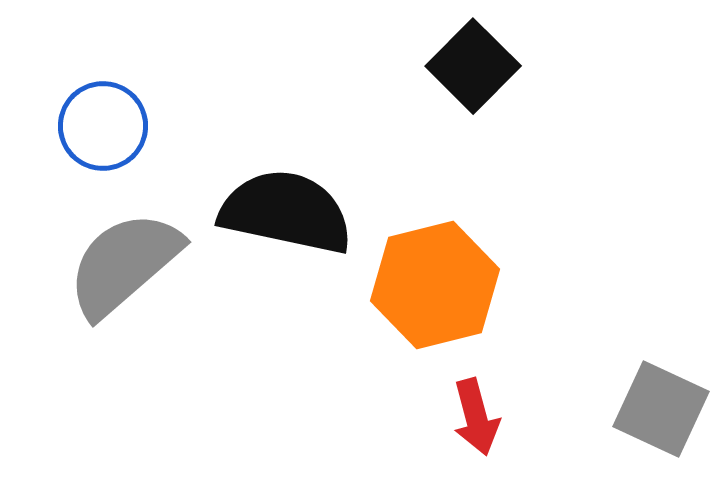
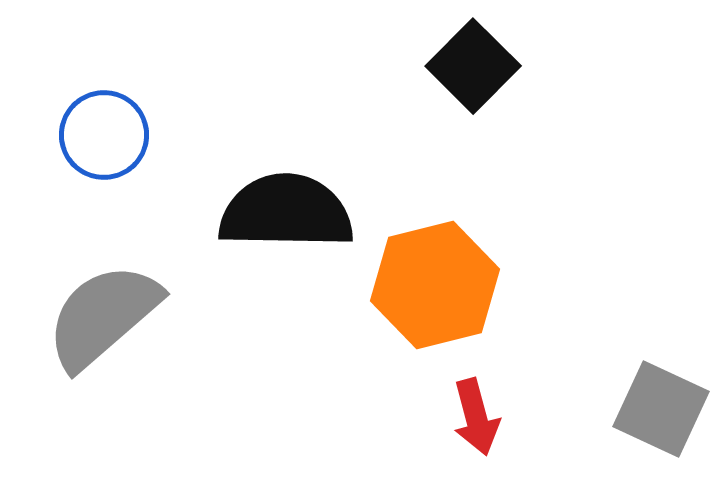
blue circle: moved 1 px right, 9 px down
black semicircle: rotated 11 degrees counterclockwise
gray semicircle: moved 21 px left, 52 px down
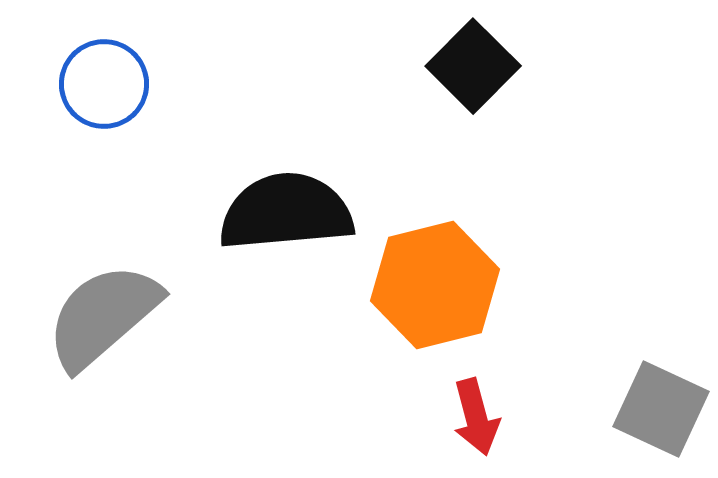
blue circle: moved 51 px up
black semicircle: rotated 6 degrees counterclockwise
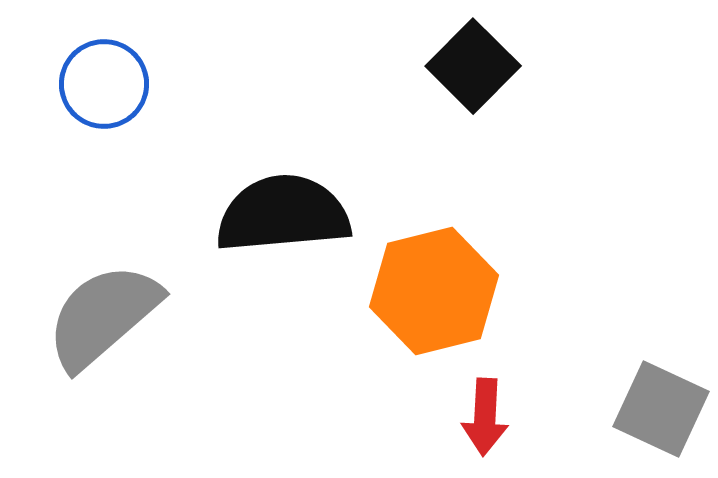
black semicircle: moved 3 px left, 2 px down
orange hexagon: moved 1 px left, 6 px down
red arrow: moved 9 px right; rotated 18 degrees clockwise
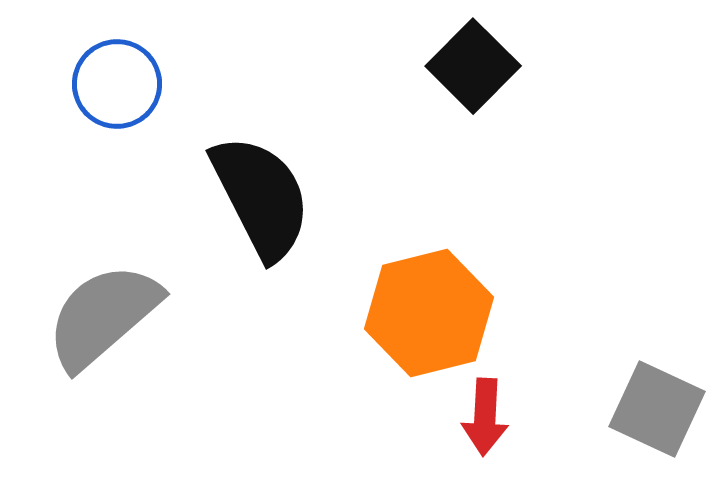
blue circle: moved 13 px right
black semicircle: moved 22 px left, 17 px up; rotated 68 degrees clockwise
orange hexagon: moved 5 px left, 22 px down
gray square: moved 4 px left
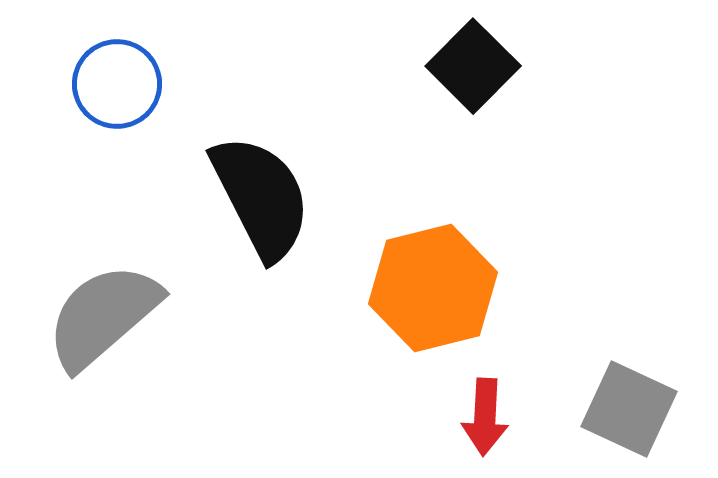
orange hexagon: moved 4 px right, 25 px up
gray square: moved 28 px left
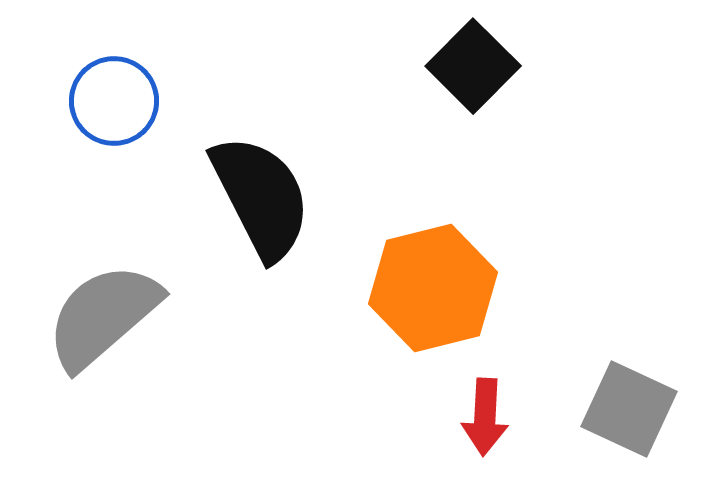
blue circle: moved 3 px left, 17 px down
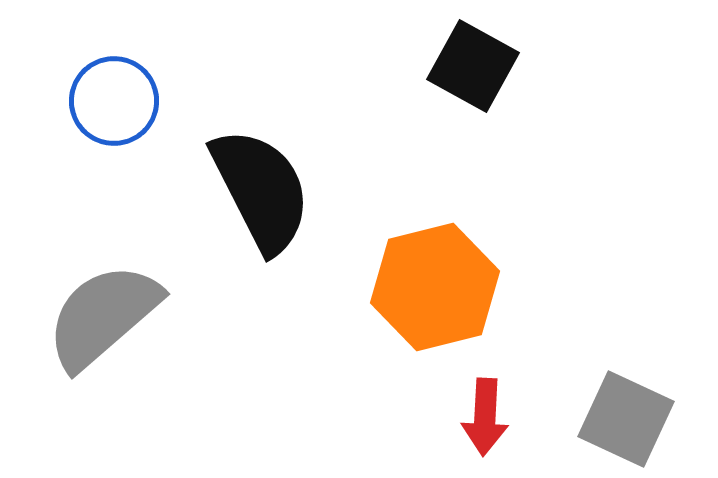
black square: rotated 16 degrees counterclockwise
black semicircle: moved 7 px up
orange hexagon: moved 2 px right, 1 px up
gray square: moved 3 px left, 10 px down
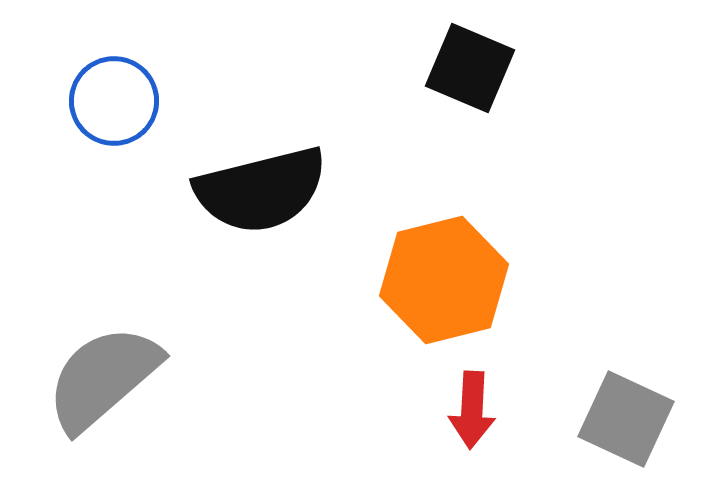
black square: moved 3 px left, 2 px down; rotated 6 degrees counterclockwise
black semicircle: rotated 103 degrees clockwise
orange hexagon: moved 9 px right, 7 px up
gray semicircle: moved 62 px down
red arrow: moved 13 px left, 7 px up
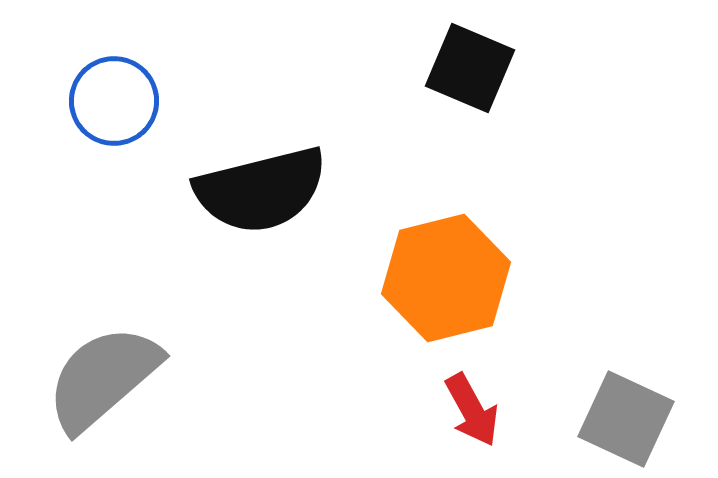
orange hexagon: moved 2 px right, 2 px up
red arrow: rotated 32 degrees counterclockwise
